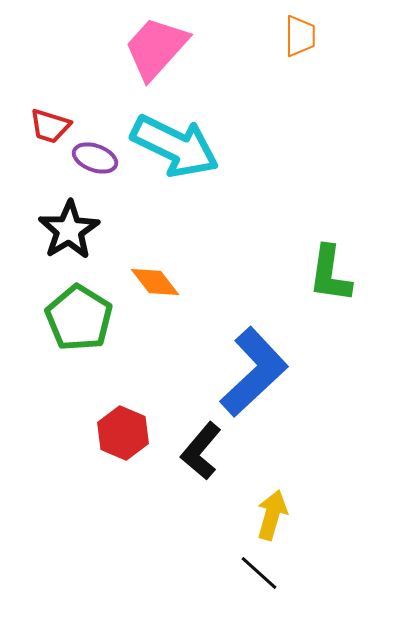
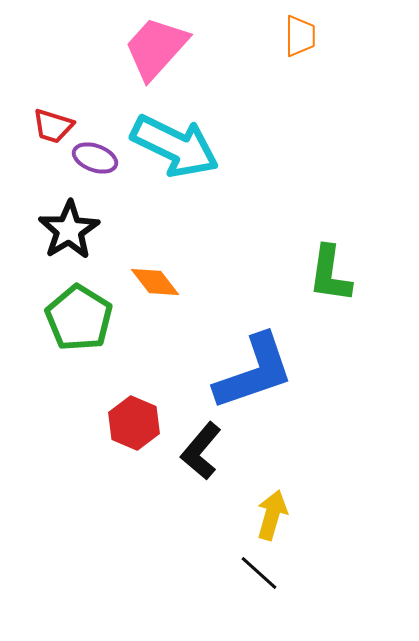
red trapezoid: moved 3 px right
blue L-shape: rotated 24 degrees clockwise
red hexagon: moved 11 px right, 10 px up
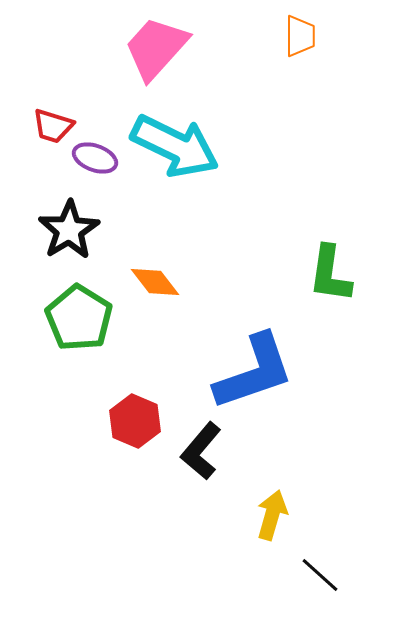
red hexagon: moved 1 px right, 2 px up
black line: moved 61 px right, 2 px down
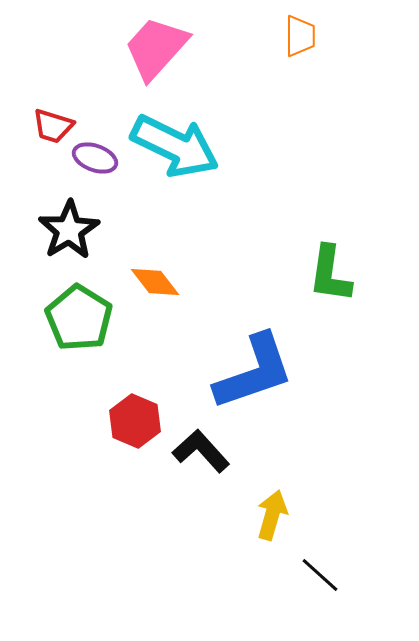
black L-shape: rotated 98 degrees clockwise
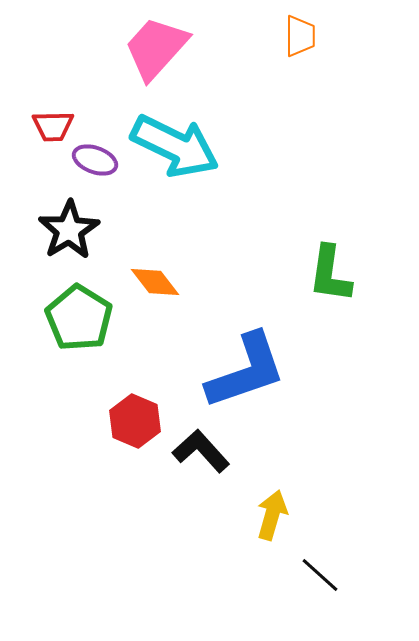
red trapezoid: rotated 18 degrees counterclockwise
purple ellipse: moved 2 px down
blue L-shape: moved 8 px left, 1 px up
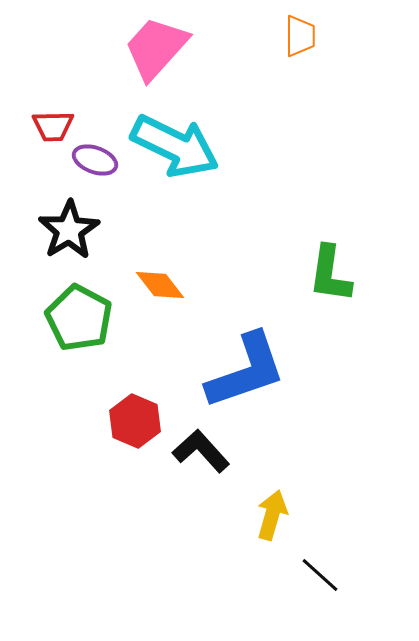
orange diamond: moved 5 px right, 3 px down
green pentagon: rotated 4 degrees counterclockwise
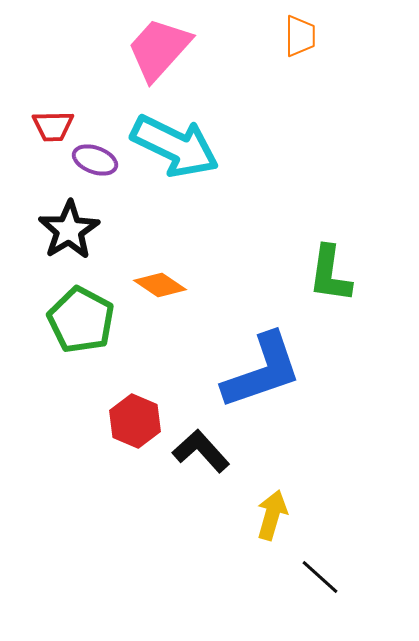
pink trapezoid: moved 3 px right, 1 px down
orange diamond: rotated 18 degrees counterclockwise
green pentagon: moved 2 px right, 2 px down
blue L-shape: moved 16 px right
black line: moved 2 px down
